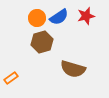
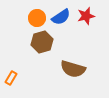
blue semicircle: moved 2 px right
orange rectangle: rotated 24 degrees counterclockwise
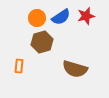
brown semicircle: moved 2 px right
orange rectangle: moved 8 px right, 12 px up; rotated 24 degrees counterclockwise
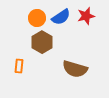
brown hexagon: rotated 15 degrees counterclockwise
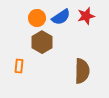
brown semicircle: moved 7 px right, 2 px down; rotated 105 degrees counterclockwise
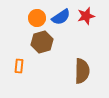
brown hexagon: rotated 15 degrees clockwise
